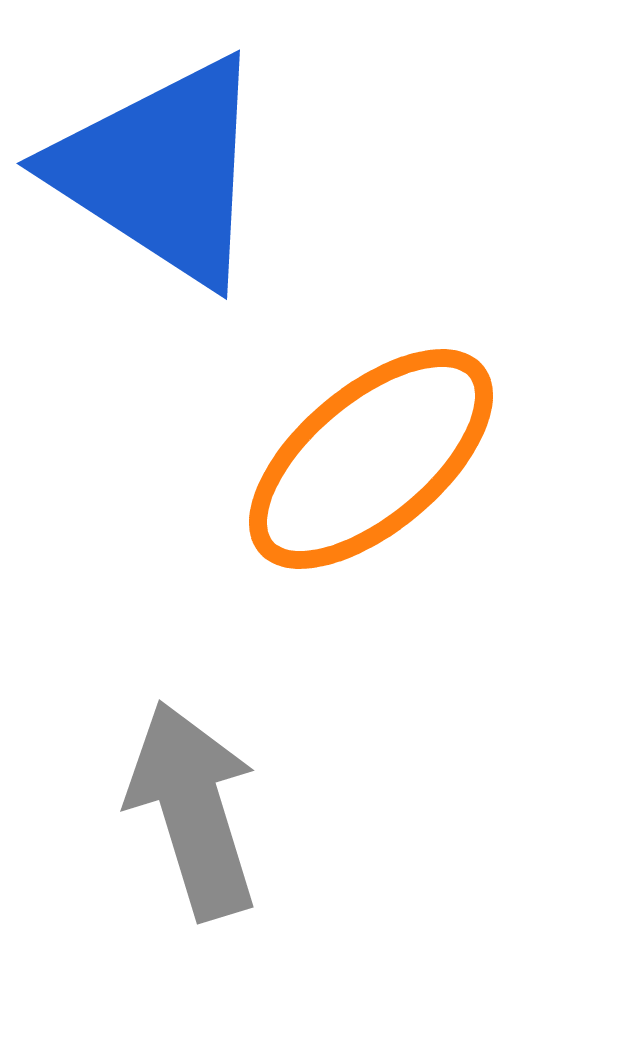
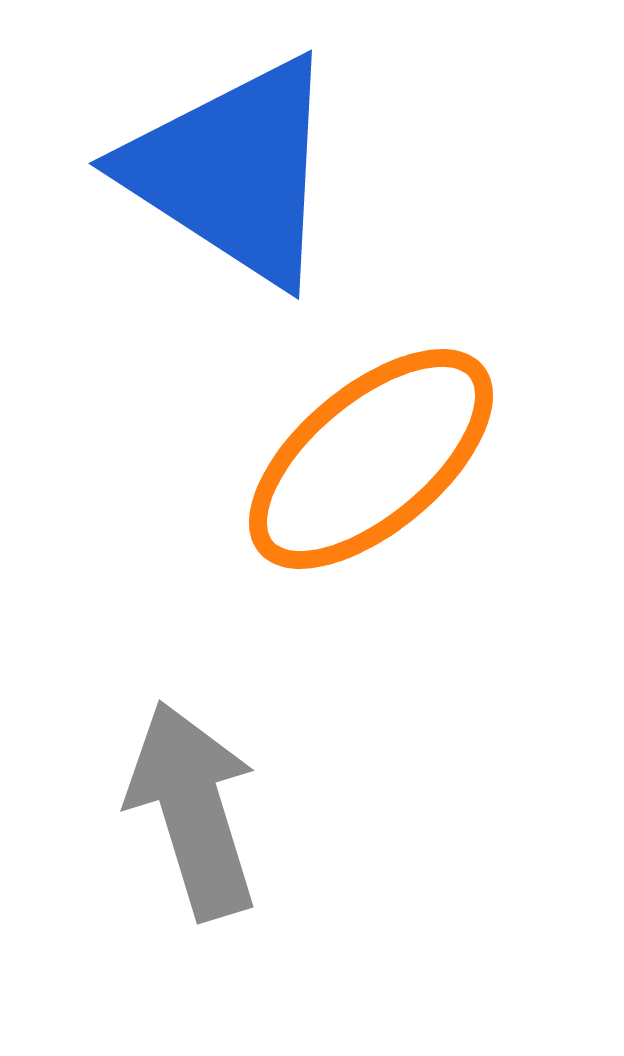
blue triangle: moved 72 px right
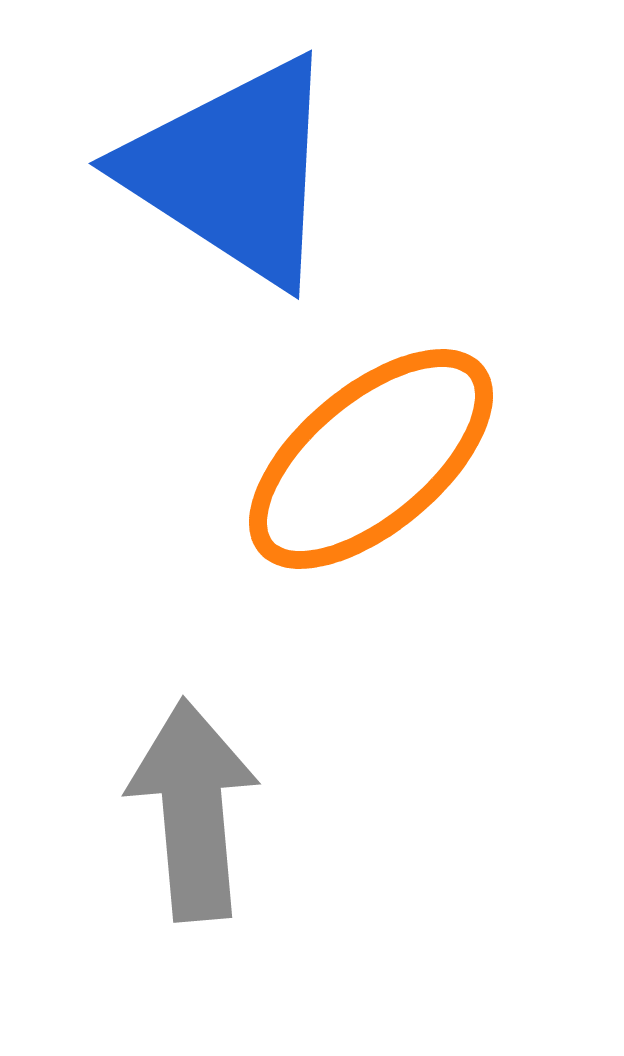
gray arrow: rotated 12 degrees clockwise
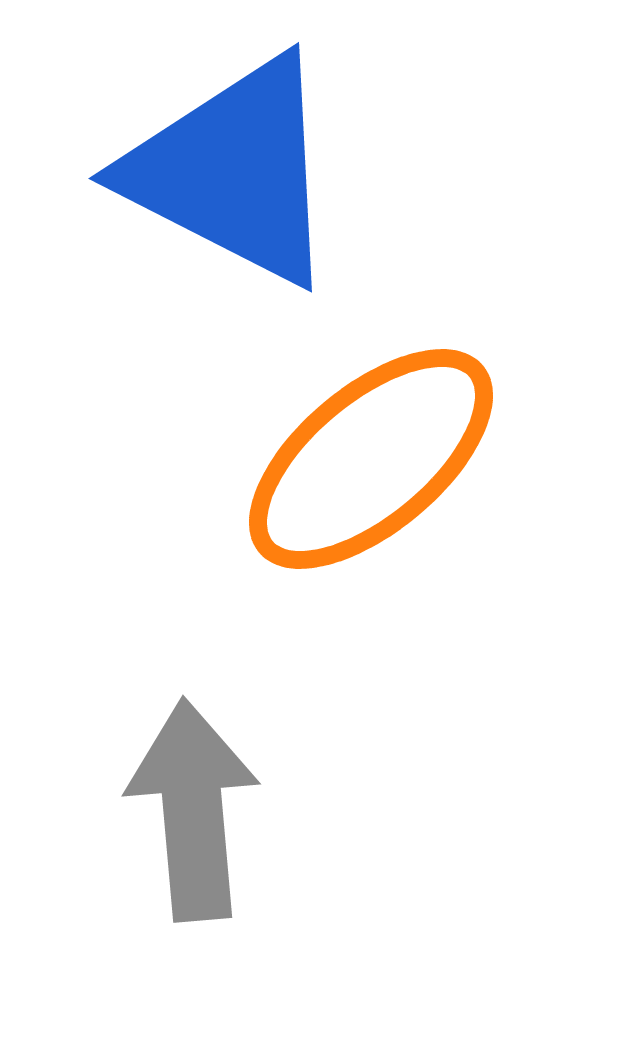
blue triangle: rotated 6 degrees counterclockwise
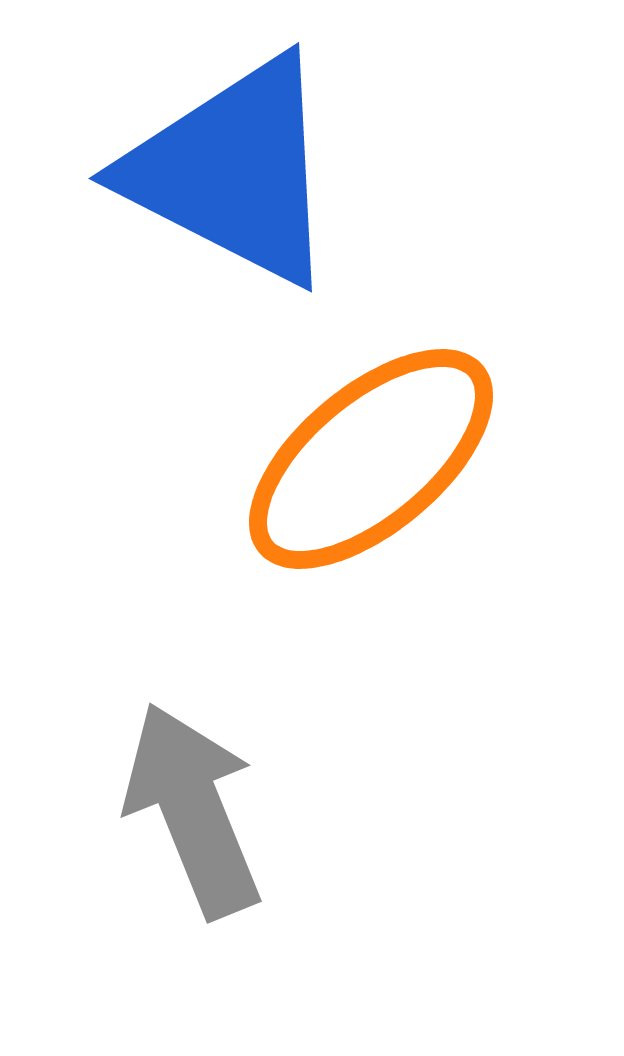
gray arrow: rotated 17 degrees counterclockwise
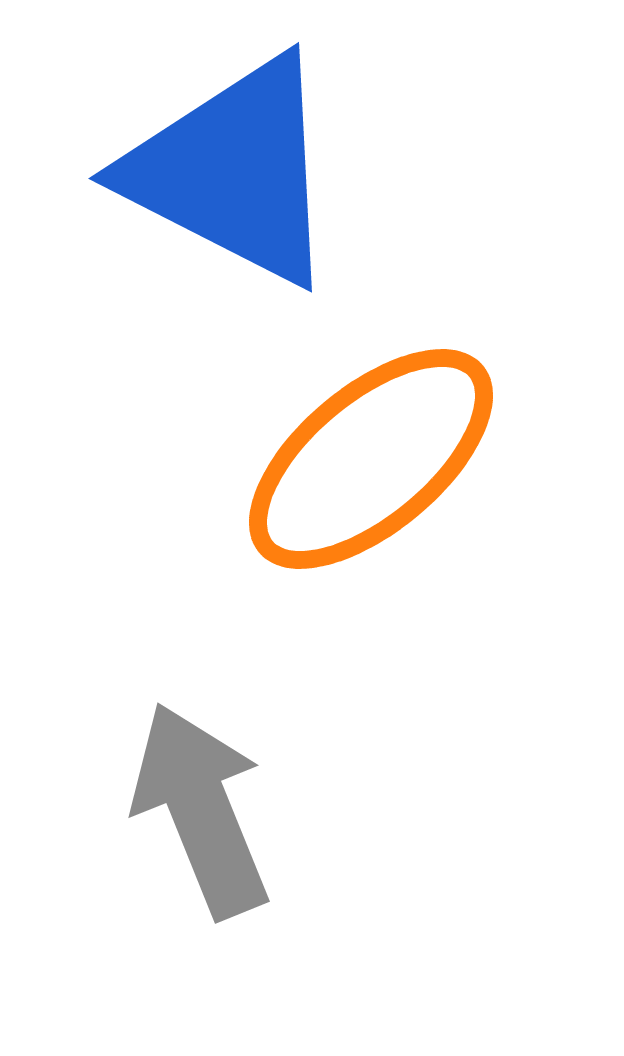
gray arrow: moved 8 px right
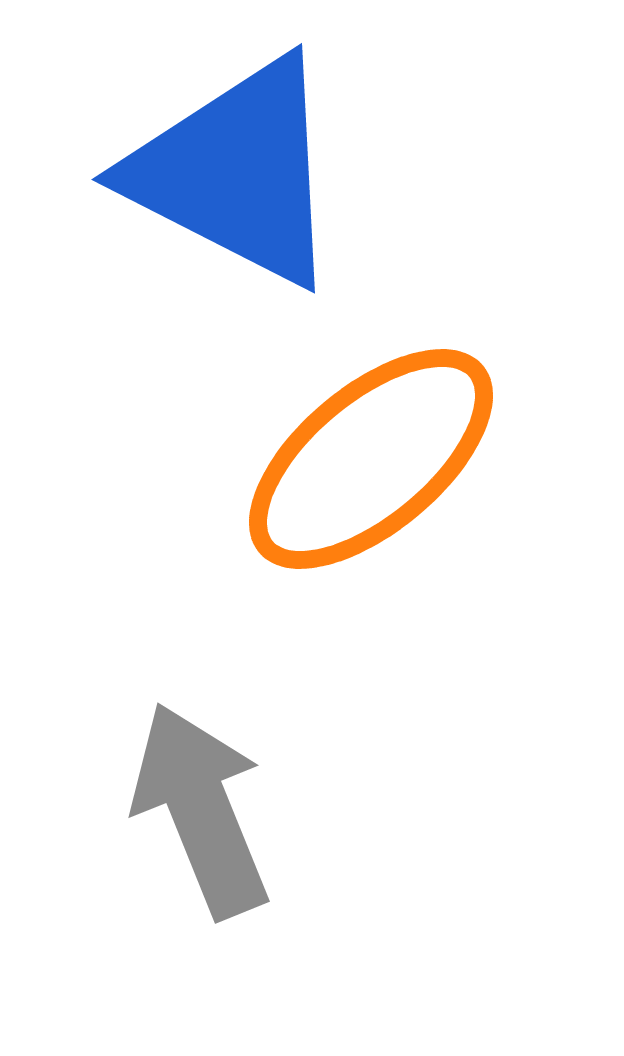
blue triangle: moved 3 px right, 1 px down
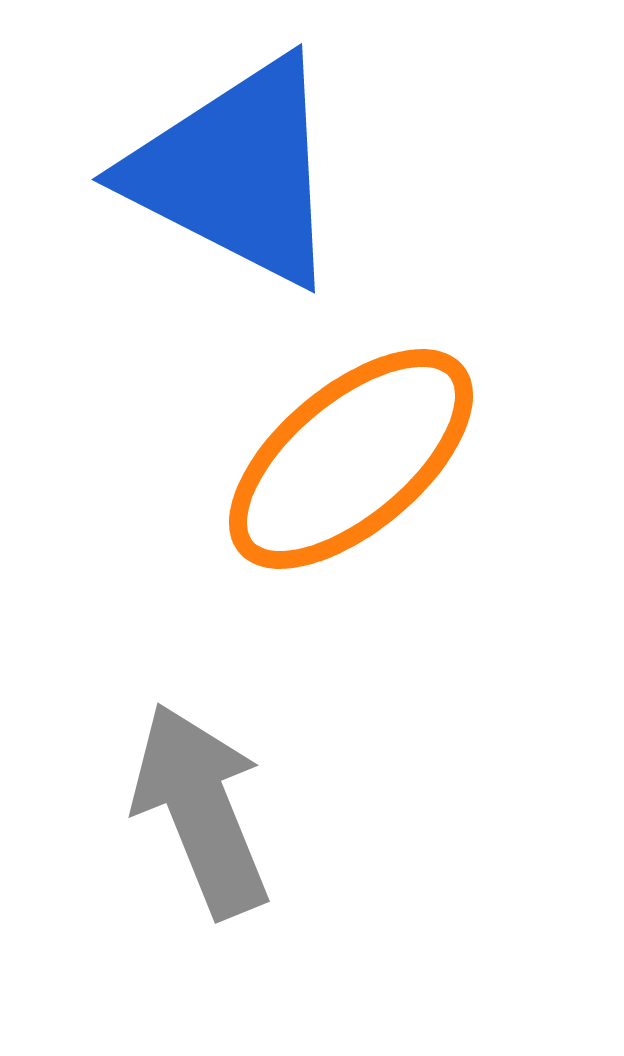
orange ellipse: moved 20 px left
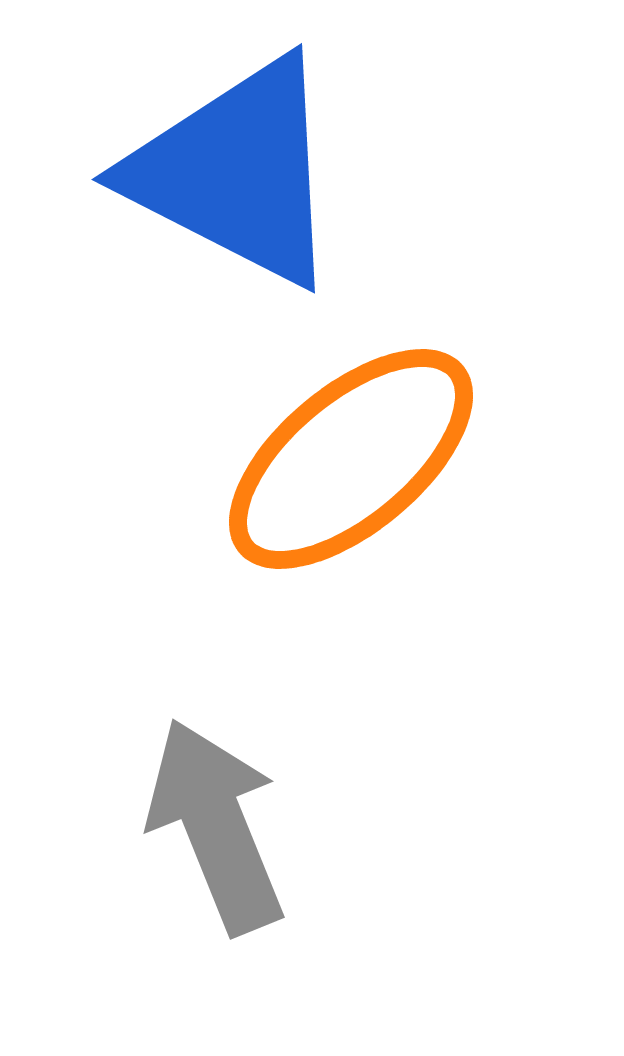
gray arrow: moved 15 px right, 16 px down
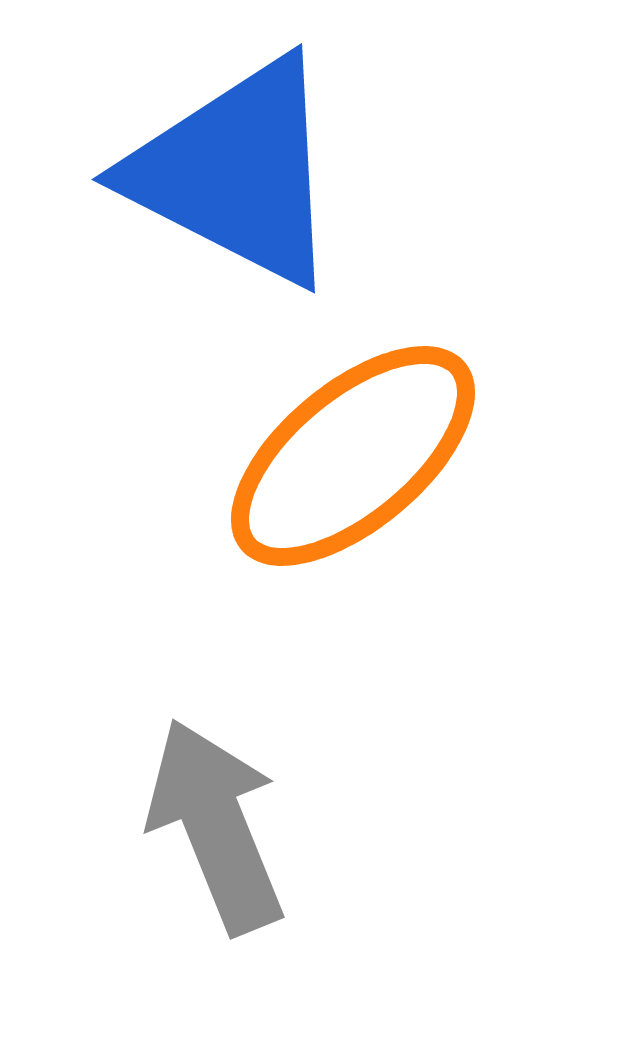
orange ellipse: moved 2 px right, 3 px up
